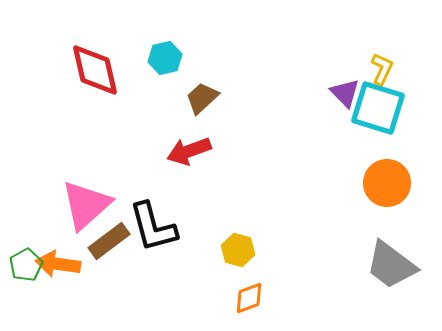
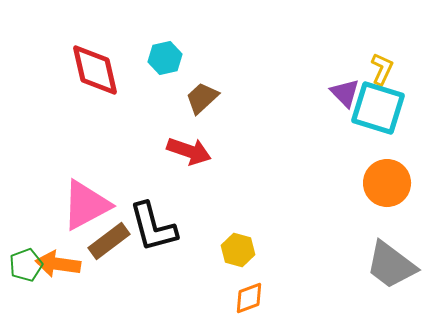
red arrow: rotated 141 degrees counterclockwise
pink triangle: rotated 14 degrees clockwise
green pentagon: rotated 8 degrees clockwise
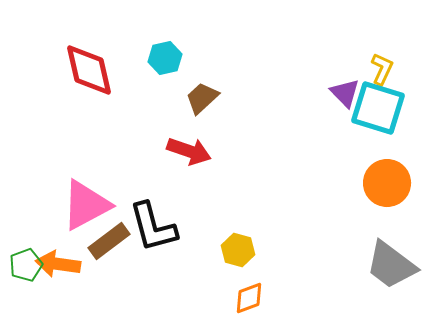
red diamond: moved 6 px left
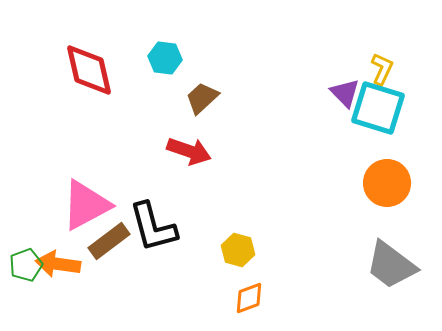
cyan hexagon: rotated 20 degrees clockwise
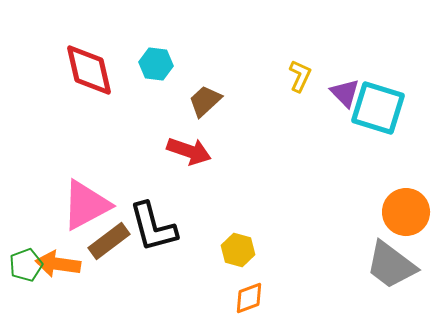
cyan hexagon: moved 9 px left, 6 px down
yellow L-shape: moved 82 px left, 7 px down
brown trapezoid: moved 3 px right, 3 px down
orange circle: moved 19 px right, 29 px down
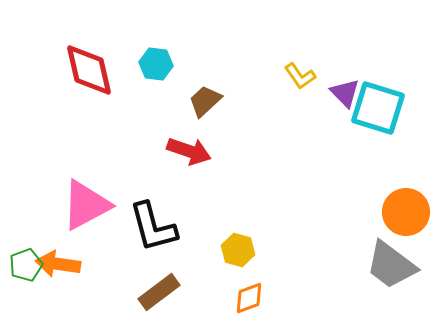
yellow L-shape: rotated 120 degrees clockwise
brown rectangle: moved 50 px right, 51 px down
